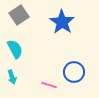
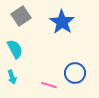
gray square: moved 2 px right, 1 px down
blue circle: moved 1 px right, 1 px down
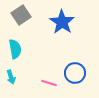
gray square: moved 1 px up
cyan semicircle: rotated 18 degrees clockwise
cyan arrow: moved 1 px left
pink line: moved 2 px up
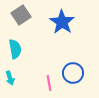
blue circle: moved 2 px left
cyan arrow: moved 1 px left, 1 px down
pink line: rotated 63 degrees clockwise
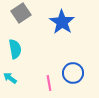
gray square: moved 2 px up
cyan arrow: rotated 144 degrees clockwise
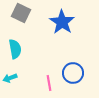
gray square: rotated 30 degrees counterclockwise
cyan arrow: rotated 56 degrees counterclockwise
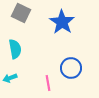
blue circle: moved 2 px left, 5 px up
pink line: moved 1 px left
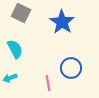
cyan semicircle: rotated 18 degrees counterclockwise
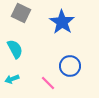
blue circle: moved 1 px left, 2 px up
cyan arrow: moved 2 px right, 1 px down
pink line: rotated 35 degrees counterclockwise
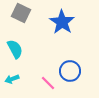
blue circle: moved 5 px down
